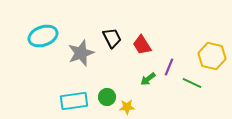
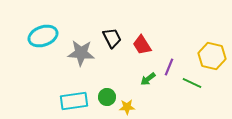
gray star: rotated 24 degrees clockwise
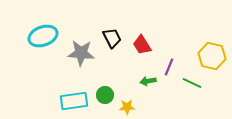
green arrow: moved 2 px down; rotated 28 degrees clockwise
green circle: moved 2 px left, 2 px up
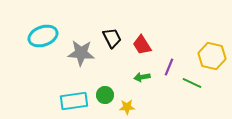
green arrow: moved 6 px left, 4 px up
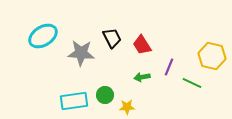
cyan ellipse: rotated 12 degrees counterclockwise
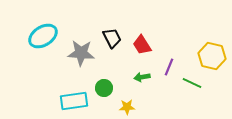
green circle: moved 1 px left, 7 px up
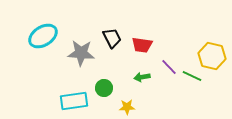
red trapezoid: rotated 50 degrees counterclockwise
purple line: rotated 66 degrees counterclockwise
green line: moved 7 px up
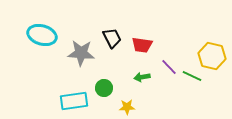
cyan ellipse: moved 1 px left, 1 px up; rotated 48 degrees clockwise
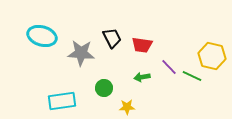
cyan ellipse: moved 1 px down
cyan rectangle: moved 12 px left
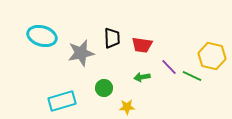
black trapezoid: rotated 25 degrees clockwise
gray star: rotated 16 degrees counterclockwise
cyan rectangle: rotated 8 degrees counterclockwise
